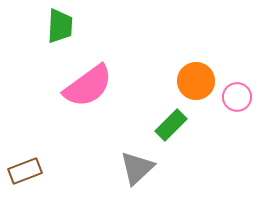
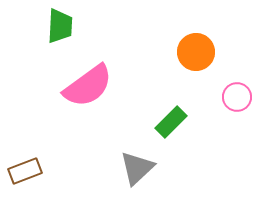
orange circle: moved 29 px up
green rectangle: moved 3 px up
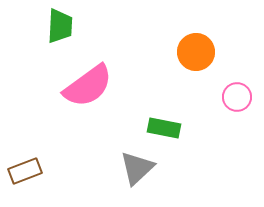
green rectangle: moved 7 px left, 6 px down; rotated 56 degrees clockwise
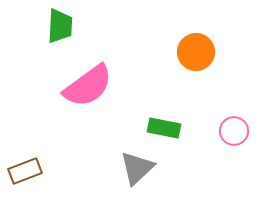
pink circle: moved 3 px left, 34 px down
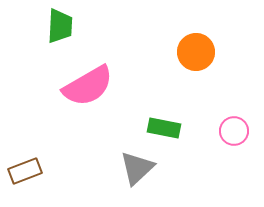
pink semicircle: rotated 6 degrees clockwise
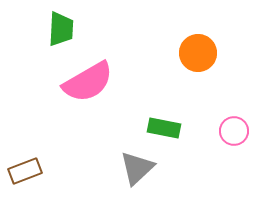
green trapezoid: moved 1 px right, 3 px down
orange circle: moved 2 px right, 1 px down
pink semicircle: moved 4 px up
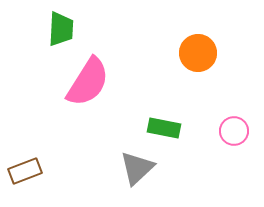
pink semicircle: rotated 28 degrees counterclockwise
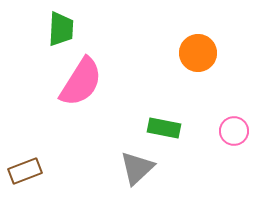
pink semicircle: moved 7 px left
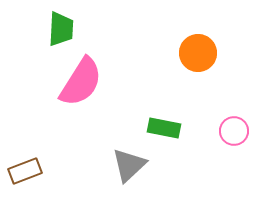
gray triangle: moved 8 px left, 3 px up
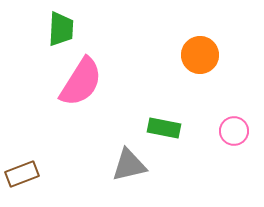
orange circle: moved 2 px right, 2 px down
gray triangle: rotated 30 degrees clockwise
brown rectangle: moved 3 px left, 3 px down
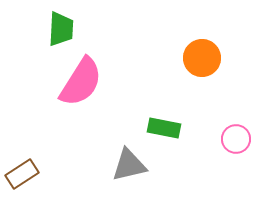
orange circle: moved 2 px right, 3 px down
pink circle: moved 2 px right, 8 px down
brown rectangle: rotated 12 degrees counterclockwise
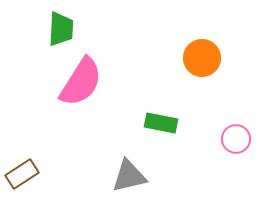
green rectangle: moved 3 px left, 5 px up
gray triangle: moved 11 px down
